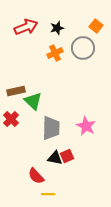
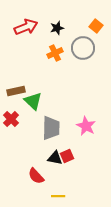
yellow line: moved 10 px right, 2 px down
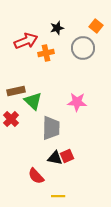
red arrow: moved 14 px down
orange cross: moved 9 px left; rotated 14 degrees clockwise
pink star: moved 9 px left, 24 px up; rotated 24 degrees counterclockwise
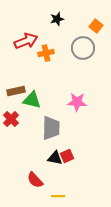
black star: moved 9 px up
green triangle: moved 1 px left, 1 px up; rotated 30 degrees counterclockwise
red semicircle: moved 1 px left, 4 px down
